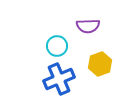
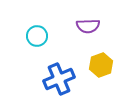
cyan circle: moved 20 px left, 10 px up
yellow hexagon: moved 1 px right, 1 px down
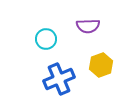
cyan circle: moved 9 px right, 3 px down
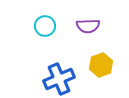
cyan circle: moved 1 px left, 13 px up
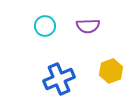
yellow hexagon: moved 10 px right, 6 px down
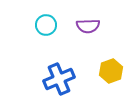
cyan circle: moved 1 px right, 1 px up
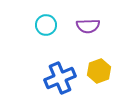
yellow hexagon: moved 12 px left
blue cross: moved 1 px right, 1 px up
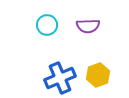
cyan circle: moved 1 px right
yellow hexagon: moved 1 px left, 4 px down
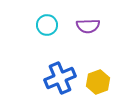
yellow hexagon: moved 7 px down
